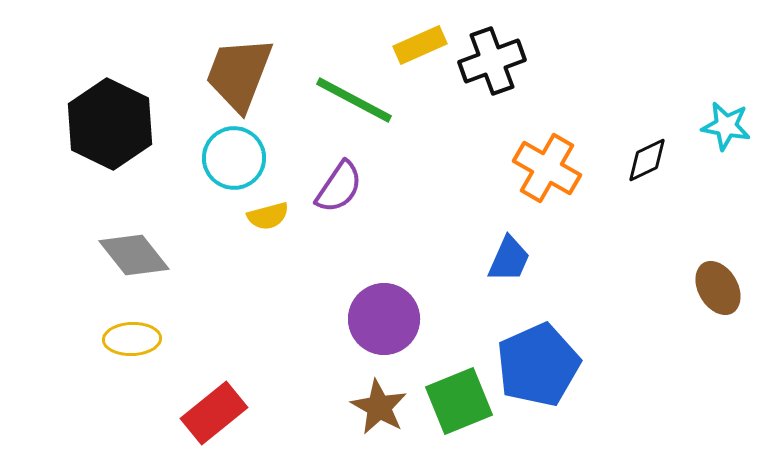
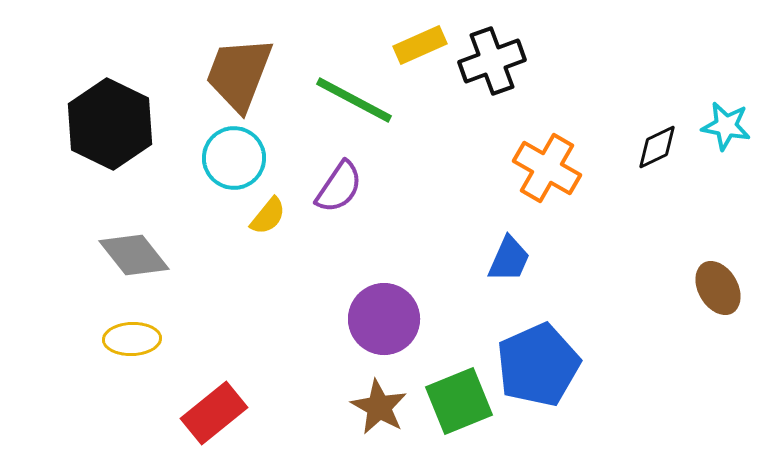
black diamond: moved 10 px right, 13 px up
yellow semicircle: rotated 36 degrees counterclockwise
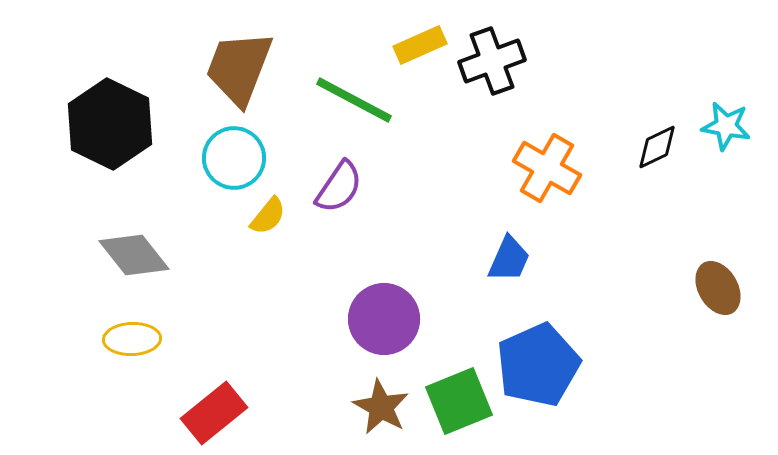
brown trapezoid: moved 6 px up
brown star: moved 2 px right
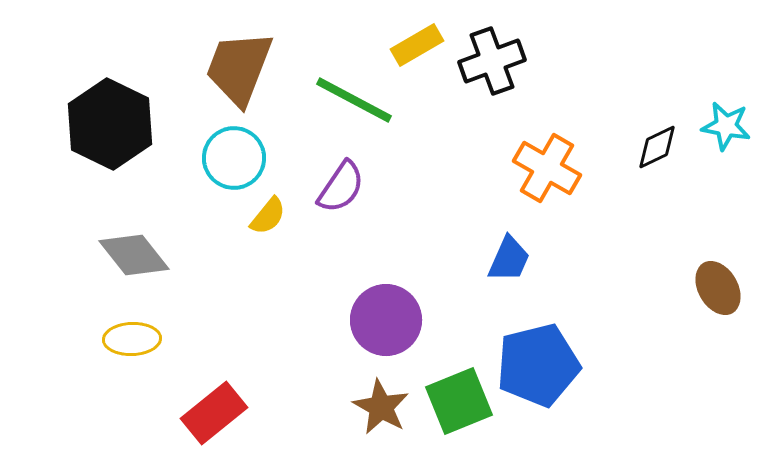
yellow rectangle: moved 3 px left; rotated 6 degrees counterclockwise
purple semicircle: moved 2 px right
purple circle: moved 2 px right, 1 px down
blue pentagon: rotated 10 degrees clockwise
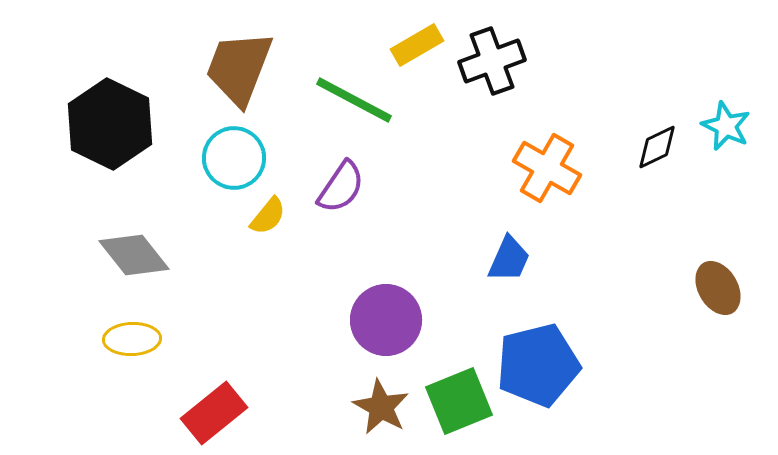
cyan star: rotated 15 degrees clockwise
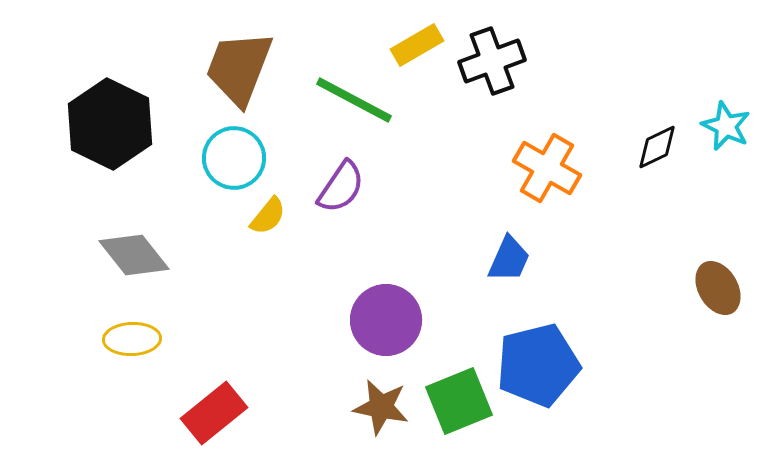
brown star: rotated 18 degrees counterclockwise
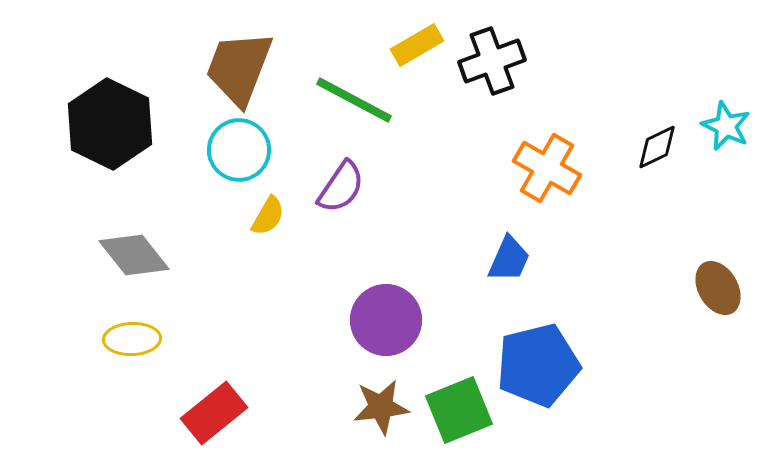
cyan circle: moved 5 px right, 8 px up
yellow semicircle: rotated 9 degrees counterclockwise
green square: moved 9 px down
brown star: rotated 18 degrees counterclockwise
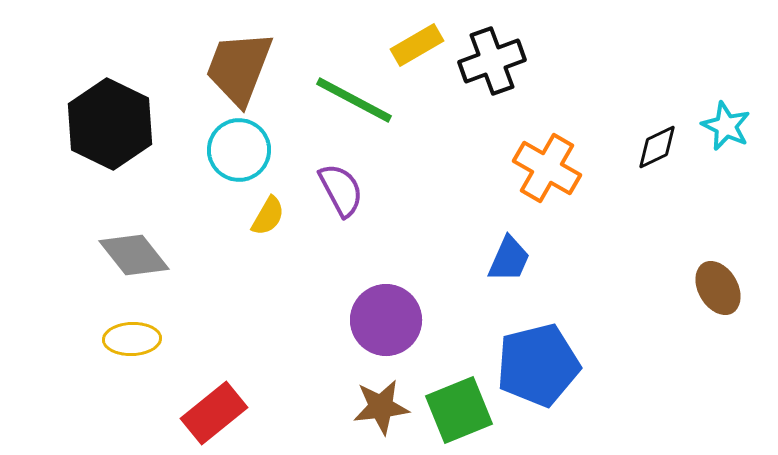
purple semicircle: moved 3 px down; rotated 62 degrees counterclockwise
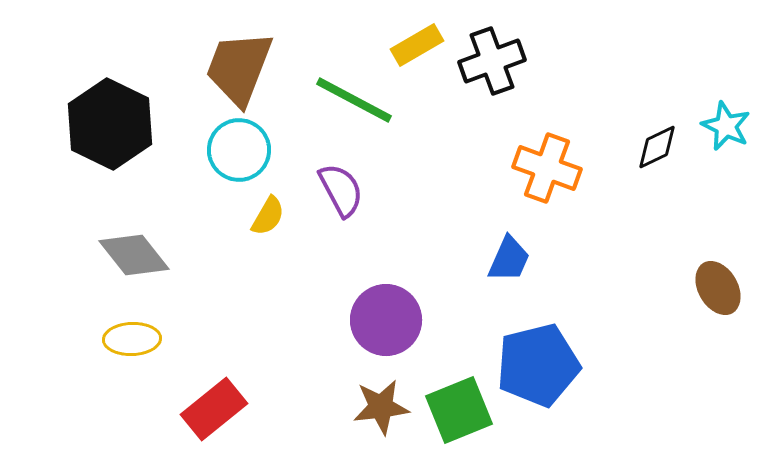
orange cross: rotated 10 degrees counterclockwise
red rectangle: moved 4 px up
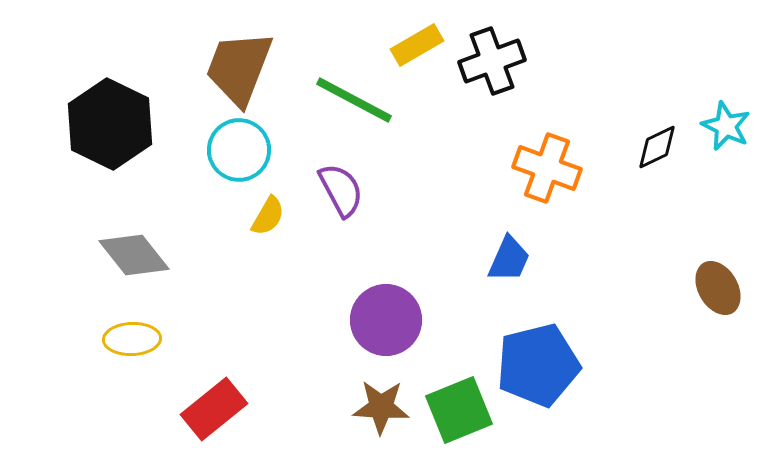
brown star: rotated 10 degrees clockwise
